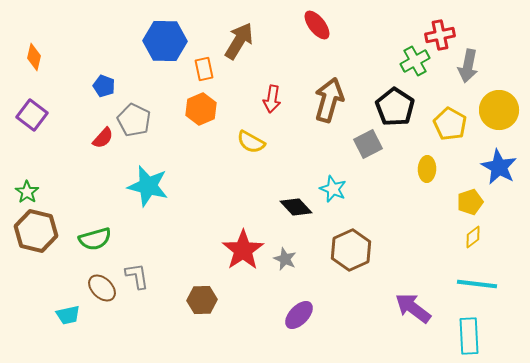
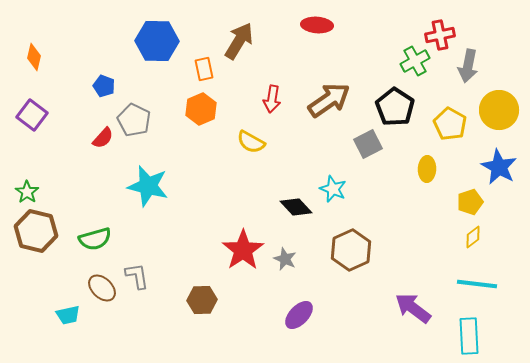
red ellipse at (317, 25): rotated 48 degrees counterclockwise
blue hexagon at (165, 41): moved 8 px left
brown arrow at (329, 100): rotated 39 degrees clockwise
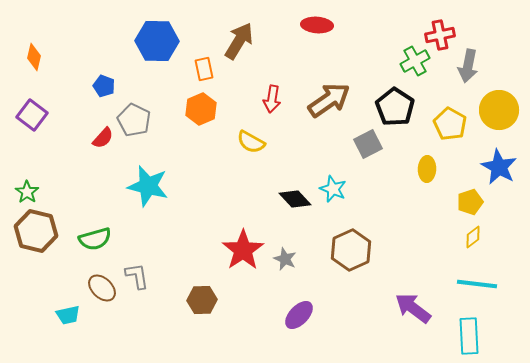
black diamond at (296, 207): moved 1 px left, 8 px up
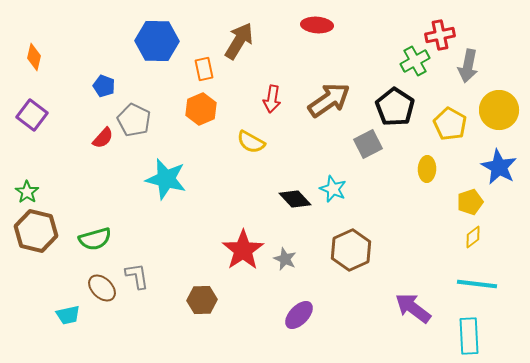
cyan star at (148, 186): moved 18 px right, 7 px up
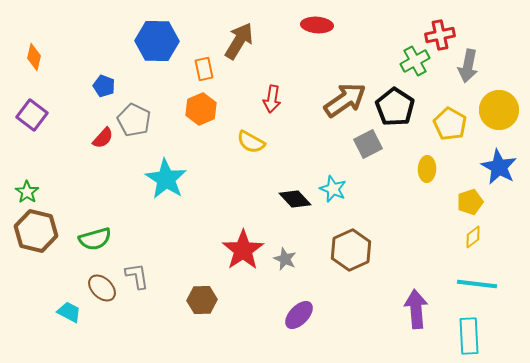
brown arrow at (329, 100): moved 16 px right
cyan star at (166, 179): rotated 18 degrees clockwise
purple arrow at (413, 308): moved 3 px right, 1 px down; rotated 48 degrees clockwise
cyan trapezoid at (68, 315): moved 1 px right, 3 px up; rotated 140 degrees counterclockwise
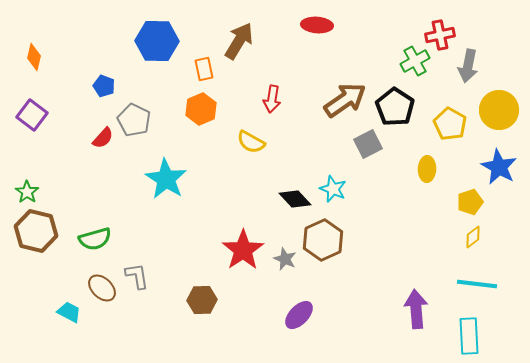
brown hexagon at (351, 250): moved 28 px left, 10 px up
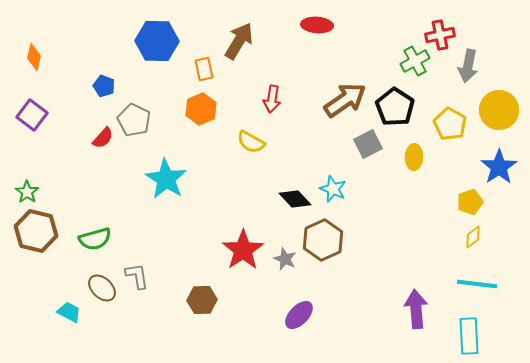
blue star at (499, 167): rotated 9 degrees clockwise
yellow ellipse at (427, 169): moved 13 px left, 12 px up
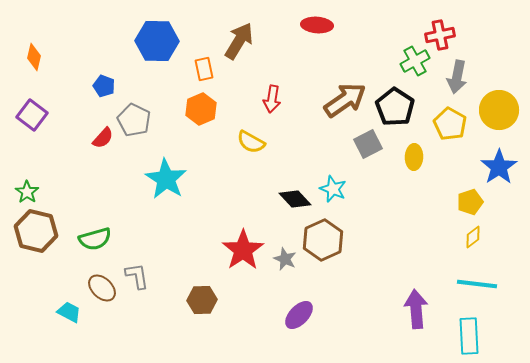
gray arrow at (468, 66): moved 11 px left, 11 px down
